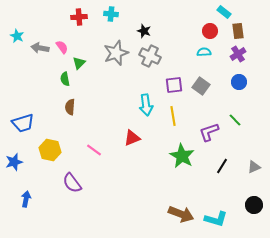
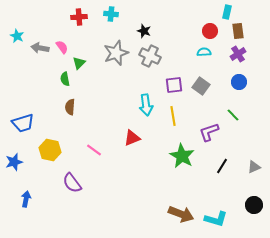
cyan rectangle: moved 3 px right; rotated 64 degrees clockwise
green line: moved 2 px left, 5 px up
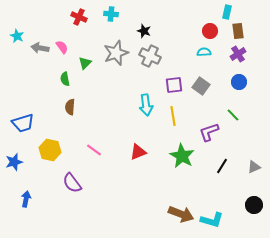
red cross: rotated 28 degrees clockwise
green triangle: moved 6 px right
red triangle: moved 6 px right, 14 px down
cyan L-shape: moved 4 px left, 1 px down
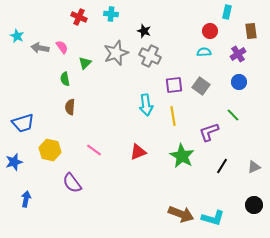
brown rectangle: moved 13 px right
cyan L-shape: moved 1 px right, 2 px up
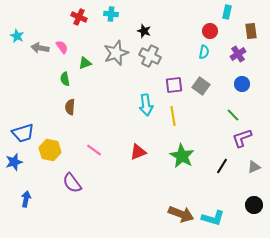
cyan semicircle: rotated 104 degrees clockwise
green triangle: rotated 24 degrees clockwise
blue circle: moved 3 px right, 2 px down
blue trapezoid: moved 10 px down
purple L-shape: moved 33 px right, 6 px down
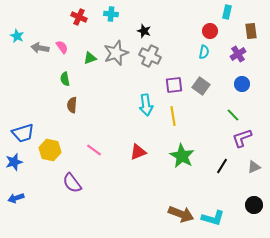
green triangle: moved 5 px right, 5 px up
brown semicircle: moved 2 px right, 2 px up
blue arrow: moved 10 px left, 1 px up; rotated 119 degrees counterclockwise
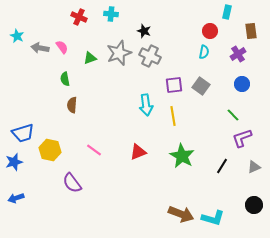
gray star: moved 3 px right
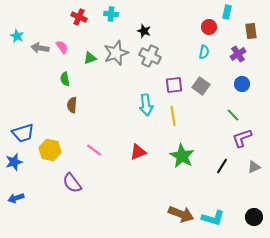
red circle: moved 1 px left, 4 px up
gray star: moved 3 px left
black circle: moved 12 px down
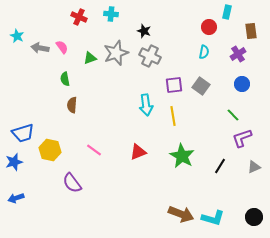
black line: moved 2 px left
